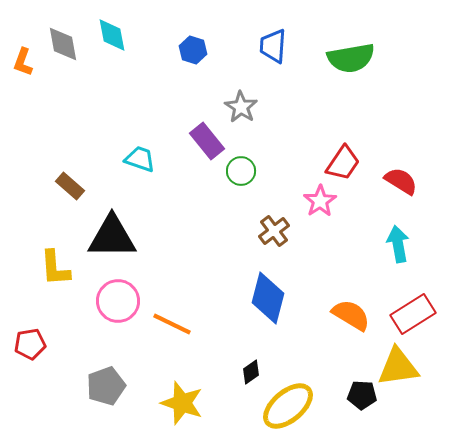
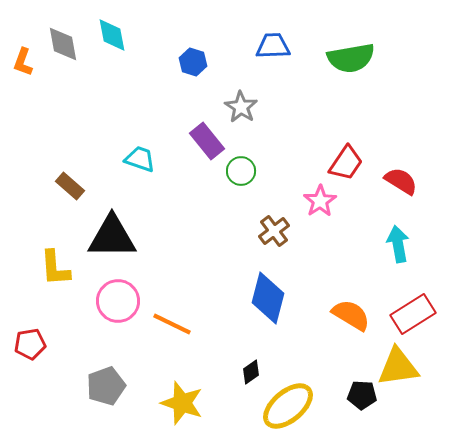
blue trapezoid: rotated 84 degrees clockwise
blue hexagon: moved 12 px down
red trapezoid: moved 3 px right
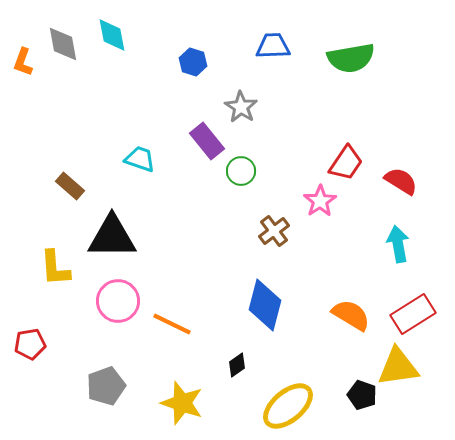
blue diamond: moved 3 px left, 7 px down
black diamond: moved 14 px left, 7 px up
black pentagon: rotated 16 degrees clockwise
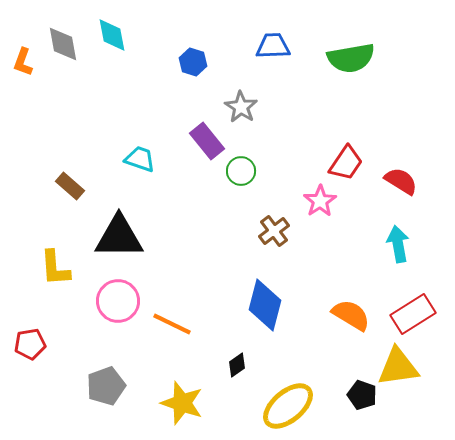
black triangle: moved 7 px right
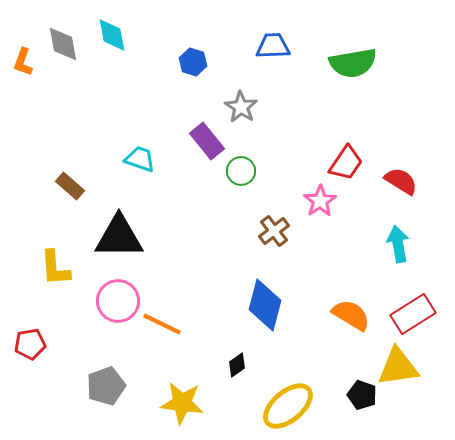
green semicircle: moved 2 px right, 5 px down
orange line: moved 10 px left
yellow star: rotated 12 degrees counterclockwise
